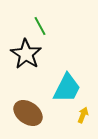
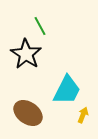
cyan trapezoid: moved 2 px down
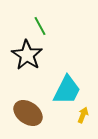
black star: moved 1 px right, 1 px down
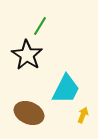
green line: rotated 60 degrees clockwise
cyan trapezoid: moved 1 px left, 1 px up
brown ellipse: moved 1 px right; rotated 12 degrees counterclockwise
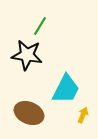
black star: rotated 24 degrees counterclockwise
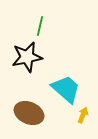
green line: rotated 18 degrees counterclockwise
black star: moved 2 px down; rotated 20 degrees counterclockwise
cyan trapezoid: rotated 76 degrees counterclockwise
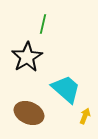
green line: moved 3 px right, 2 px up
black star: rotated 20 degrees counterclockwise
yellow arrow: moved 2 px right, 1 px down
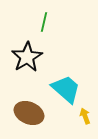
green line: moved 1 px right, 2 px up
yellow arrow: rotated 42 degrees counterclockwise
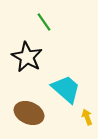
green line: rotated 48 degrees counterclockwise
black star: rotated 12 degrees counterclockwise
yellow arrow: moved 2 px right, 1 px down
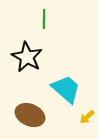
green line: moved 3 px up; rotated 36 degrees clockwise
brown ellipse: moved 1 px right, 2 px down
yellow arrow: rotated 112 degrees counterclockwise
